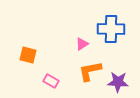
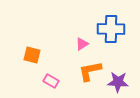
orange square: moved 4 px right
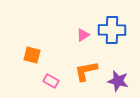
blue cross: moved 1 px right, 1 px down
pink triangle: moved 1 px right, 9 px up
orange L-shape: moved 4 px left
purple star: moved 1 px up; rotated 10 degrees clockwise
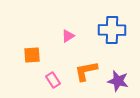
pink triangle: moved 15 px left, 1 px down
orange square: rotated 18 degrees counterclockwise
pink rectangle: moved 2 px right, 1 px up; rotated 28 degrees clockwise
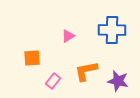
orange square: moved 3 px down
pink rectangle: moved 1 px down; rotated 70 degrees clockwise
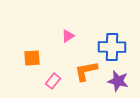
blue cross: moved 17 px down
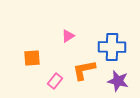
orange L-shape: moved 2 px left, 1 px up
pink rectangle: moved 2 px right
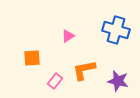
blue cross: moved 4 px right, 17 px up; rotated 16 degrees clockwise
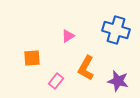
orange L-shape: moved 2 px right, 2 px up; rotated 50 degrees counterclockwise
pink rectangle: moved 1 px right
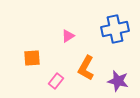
blue cross: moved 1 px left, 1 px up; rotated 28 degrees counterclockwise
